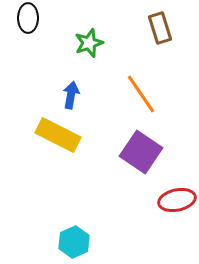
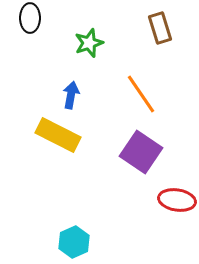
black ellipse: moved 2 px right
red ellipse: rotated 21 degrees clockwise
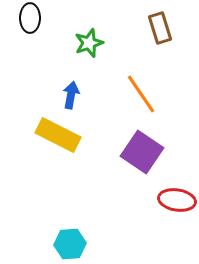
purple square: moved 1 px right
cyan hexagon: moved 4 px left, 2 px down; rotated 20 degrees clockwise
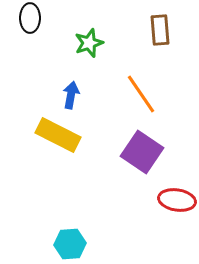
brown rectangle: moved 2 px down; rotated 12 degrees clockwise
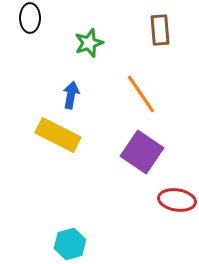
cyan hexagon: rotated 12 degrees counterclockwise
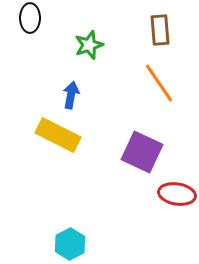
green star: moved 2 px down
orange line: moved 18 px right, 11 px up
purple square: rotated 9 degrees counterclockwise
red ellipse: moved 6 px up
cyan hexagon: rotated 12 degrees counterclockwise
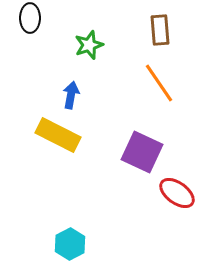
red ellipse: moved 1 px up; rotated 27 degrees clockwise
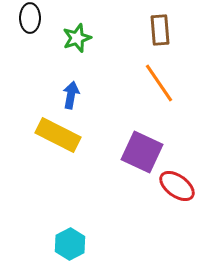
green star: moved 12 px left, 7 px up
red ellipse: moved 7 px up
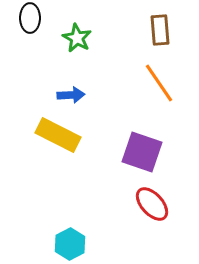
green star: rotated 24 degrees counterclockwise
blue arrow: rotated 76 degrees clockwise
purple square: rotated 6 degrees counterclockwise
red ellipse: moved 25 px left, 18 px down; rotated 12 degrees clockwise
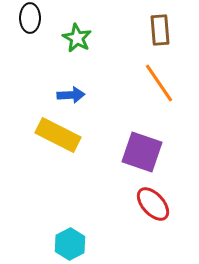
red ellipse: moved 1 px right
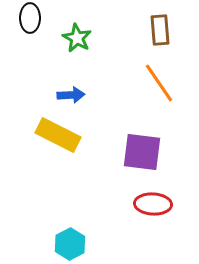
purple square: rotated 12 degrees counterclockwise
red ellipse: rotated 45 degrees counterclockwise
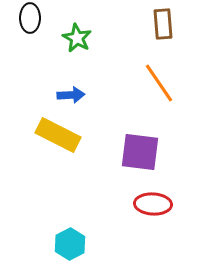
brown rectangle: moved 3 px right, 6 px up
purple square: moved 2 px left
